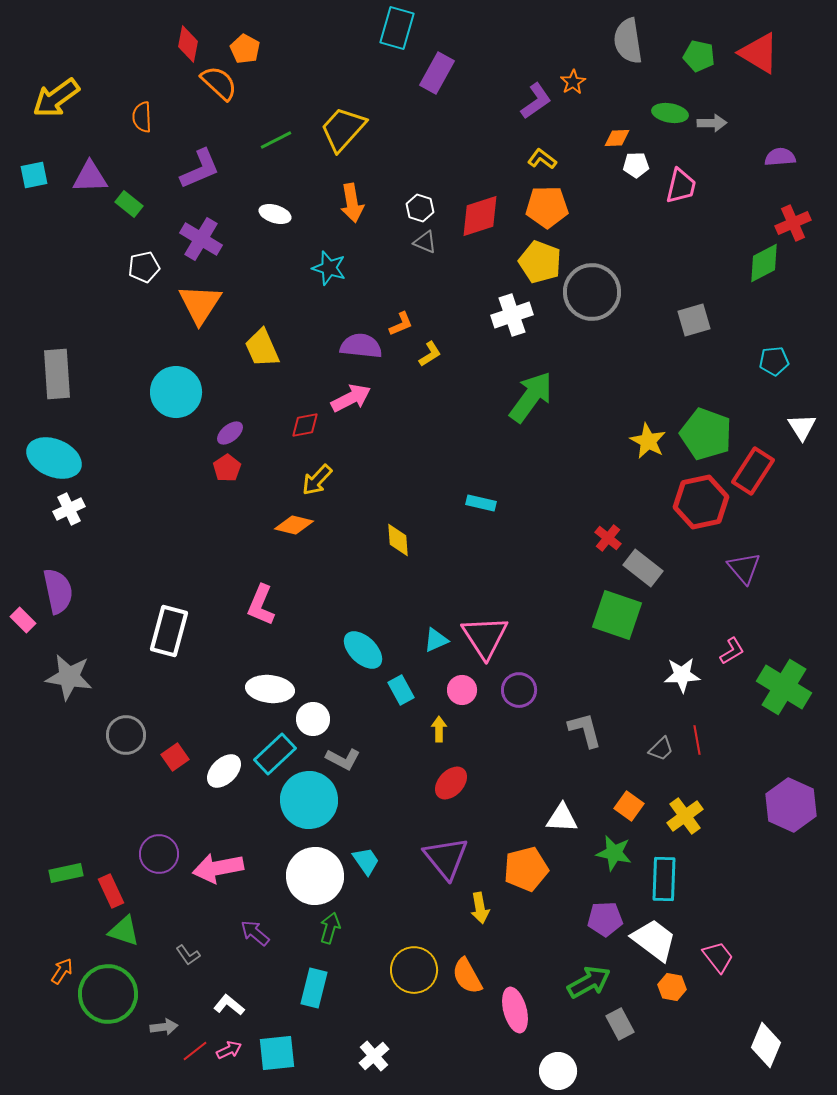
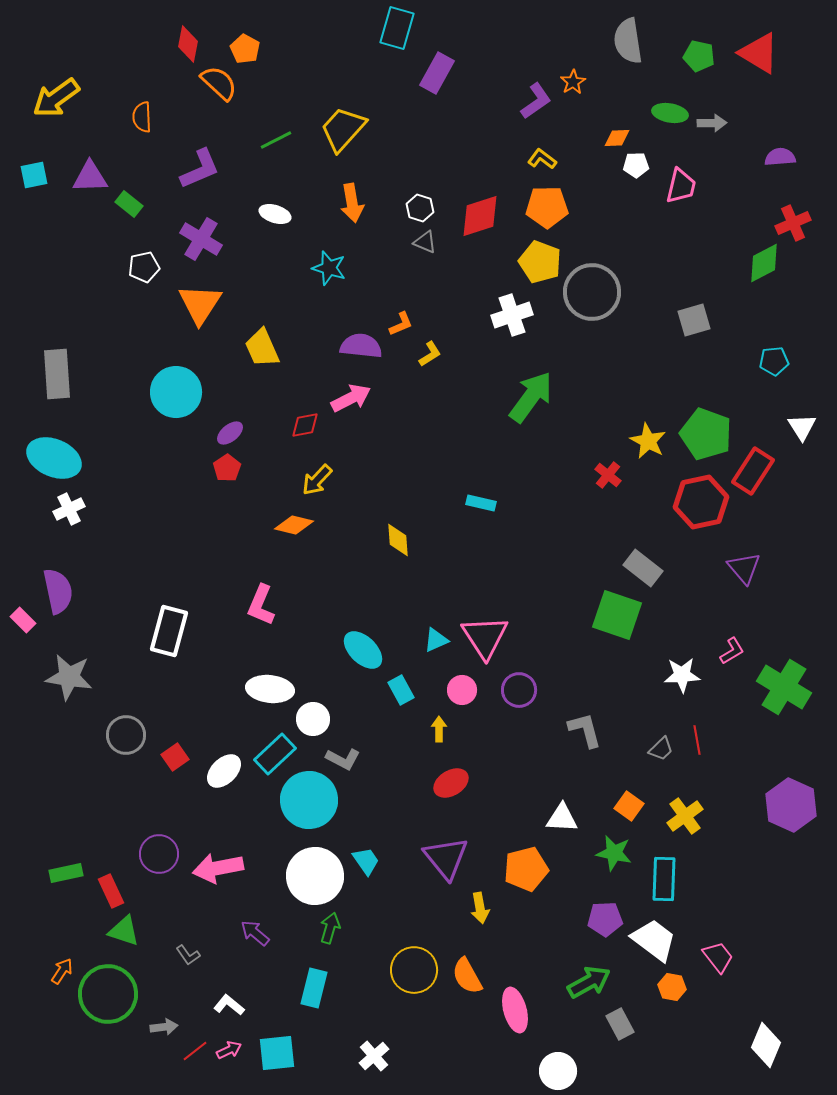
red cross at (608, 538): moved 63 px up
red ellipse at (451, 783): rotated 16 degrees clockwise
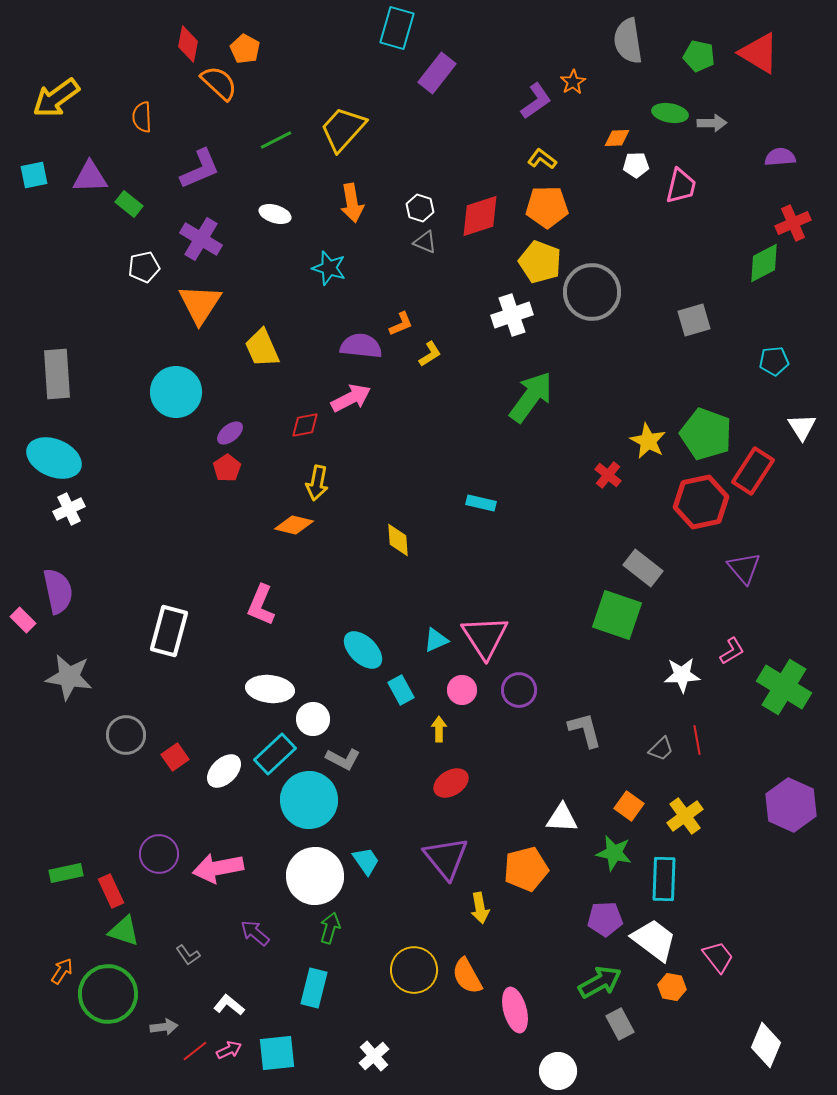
purple rectangle at (437, 73): rotated 9 degrees clockwise
yellow arrow at (317, 480): moved 3 px down; rotated 32 degrees counterclockwise
green arrow at (589, 982): moved 11 px right
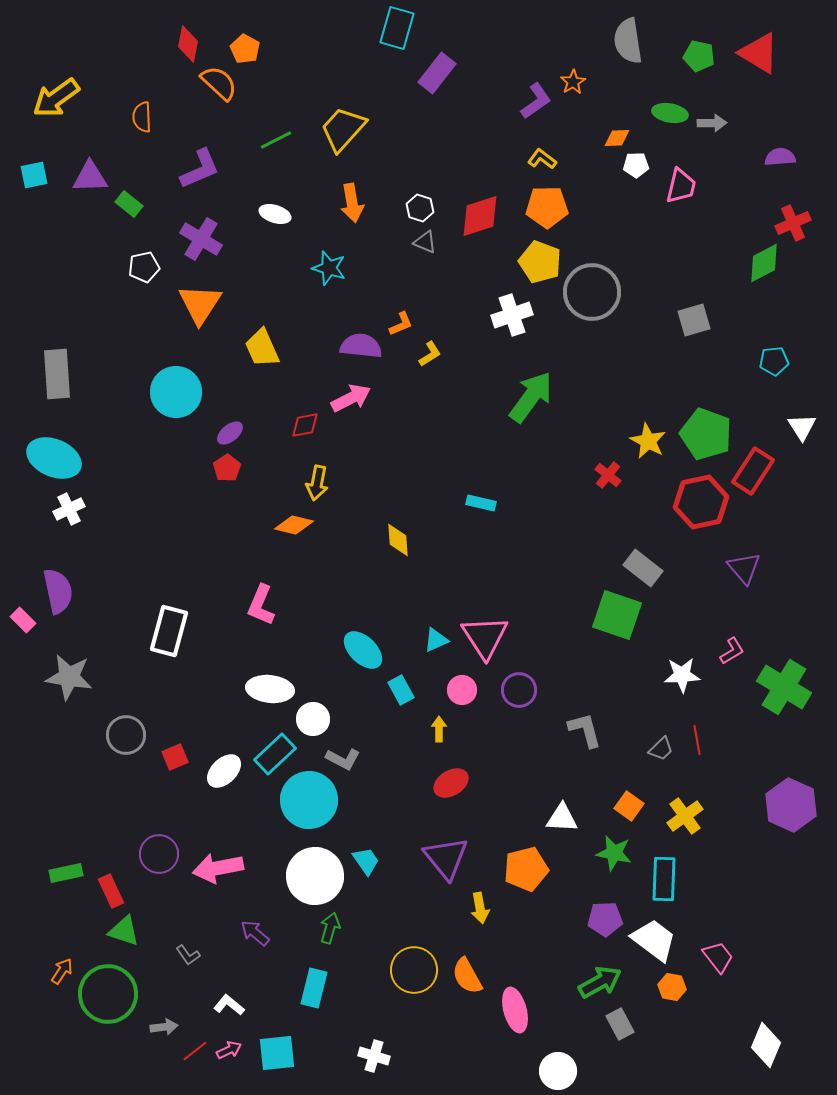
red square at (175, 757): rotated 12 degrees clockwise
white cross at (374, 1056): rotated 32 degrees counterclockwise
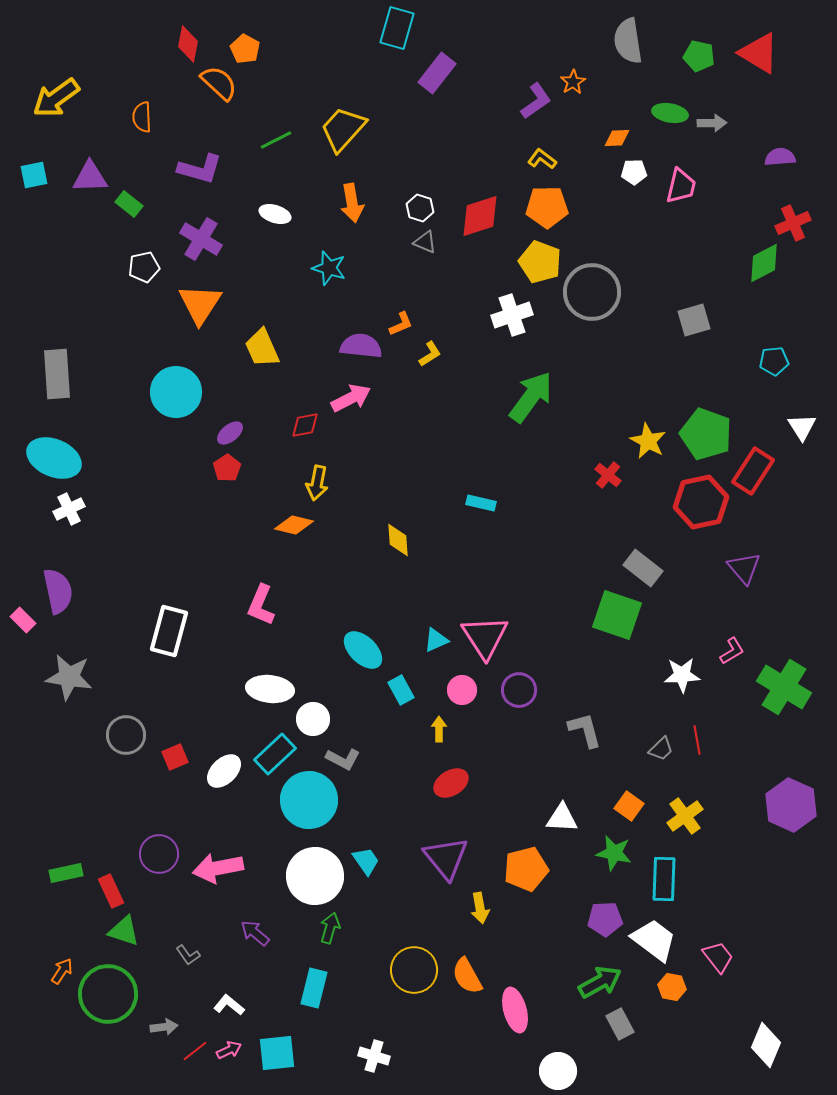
white pentagon at (636, 165): moved 2 px left, 7 px down
purple L-shape at (200, 169): rotated 39 degrees clockwise
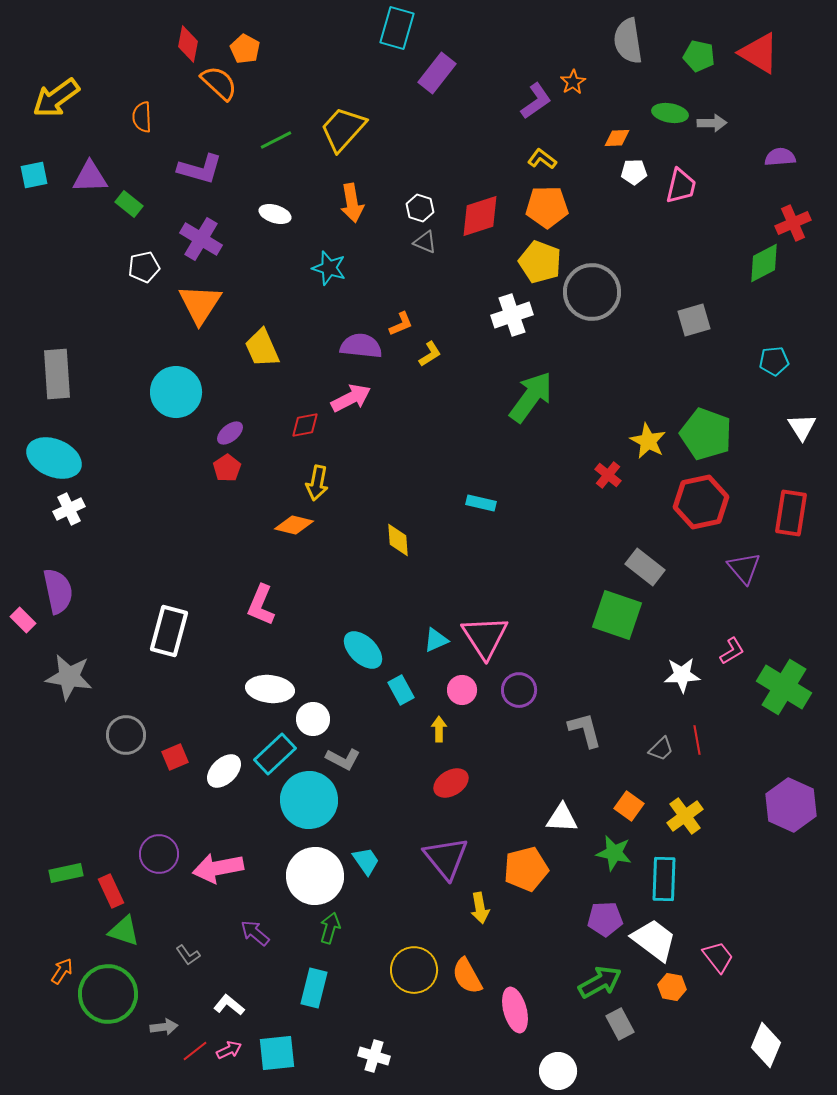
red rectangle at (753, 471): moved 38 px right, 42 px down; rotated 24 degrees counterclockwise
gray rectangle at (643, 568): moved 2 px right, 1 px up
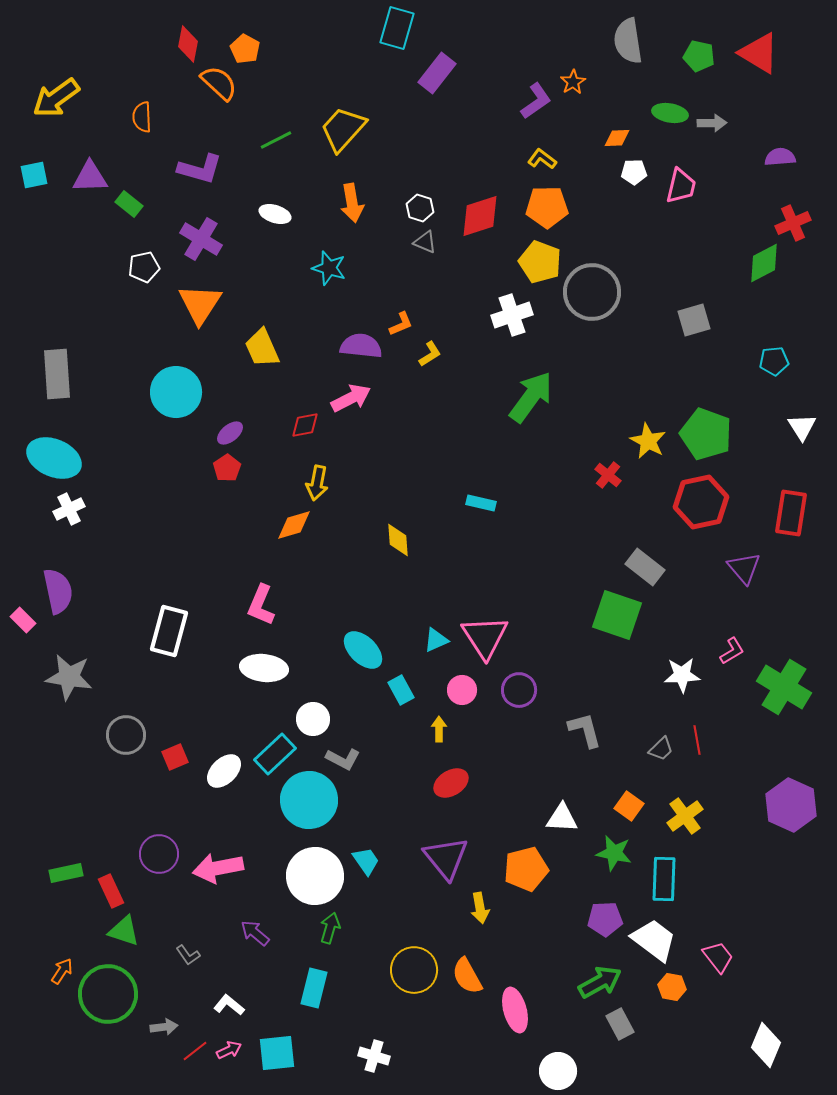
orange diamond at (294, 525): rotated 30 degrees counterclockwise
white ellipse at (270, 689): moved 6 px left, 21 px up
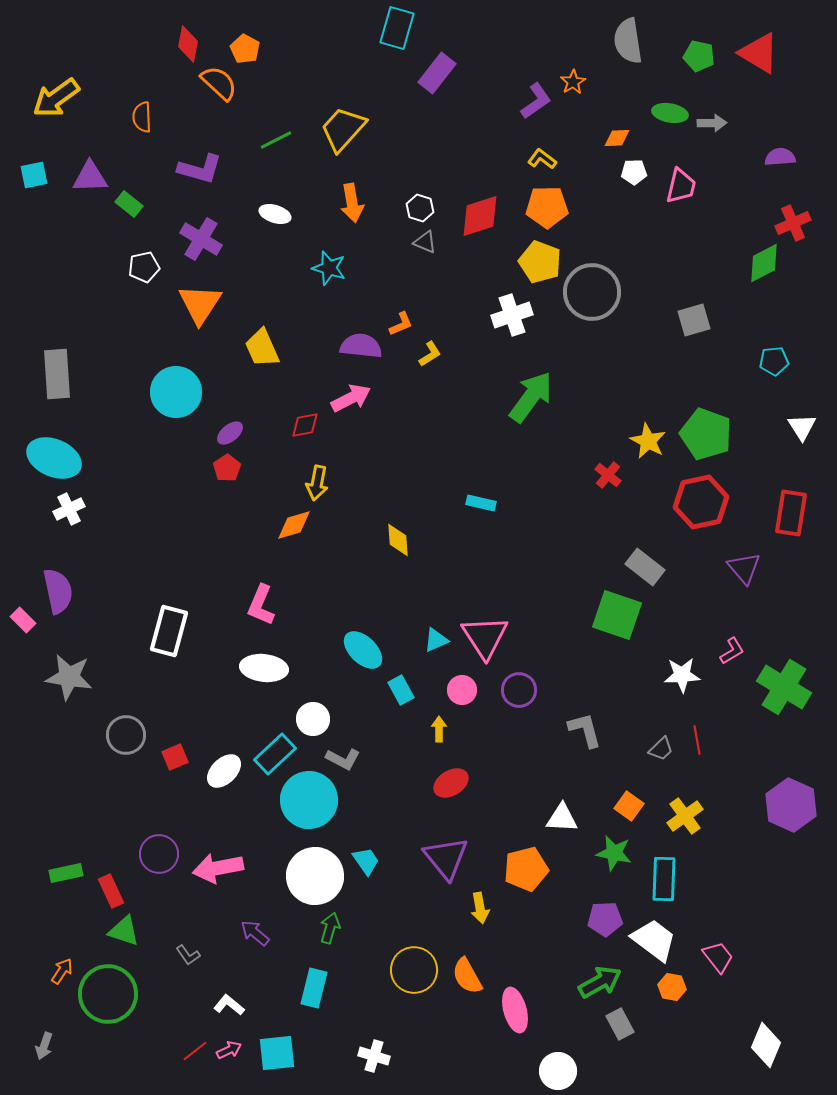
gray arrow at (164, 1027): moved 120 px left, 19 px down; rotated 116 degrees clockwise
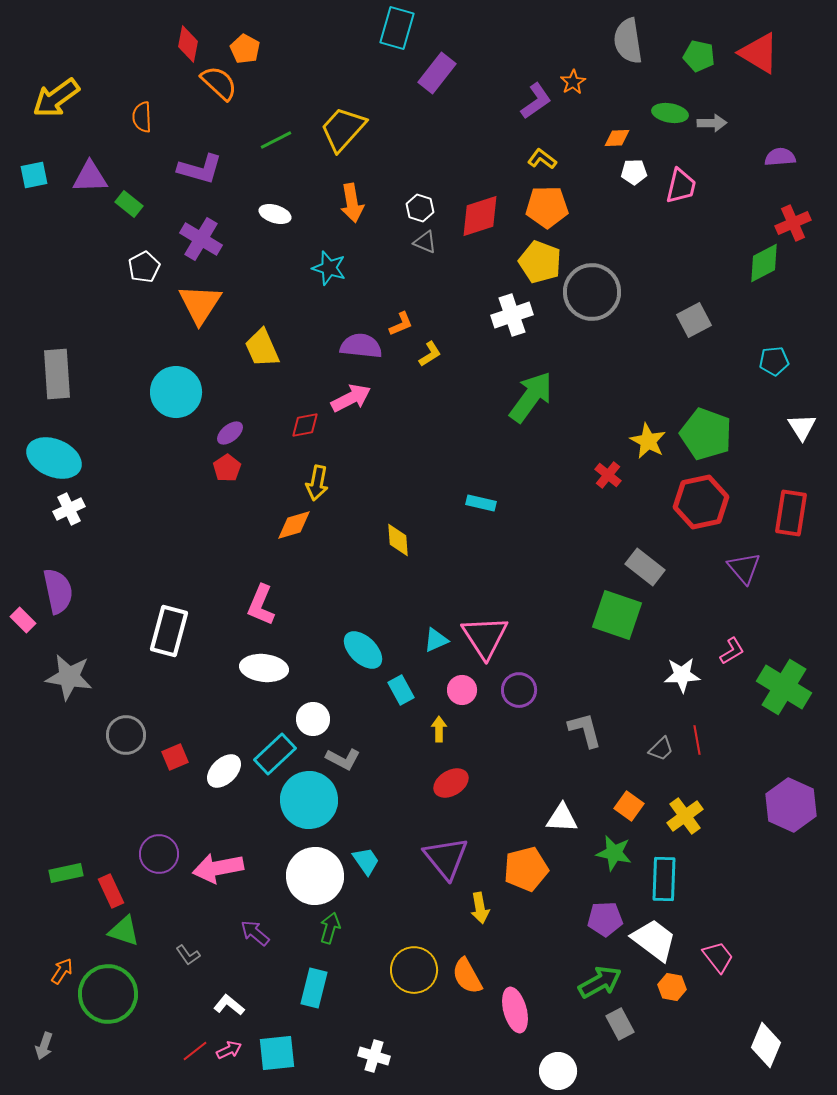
white pentagon at (144, 267): rotated 16 degrees counterclockwise
gray square at (694, 320): rotated 12 degrees counterclockwise
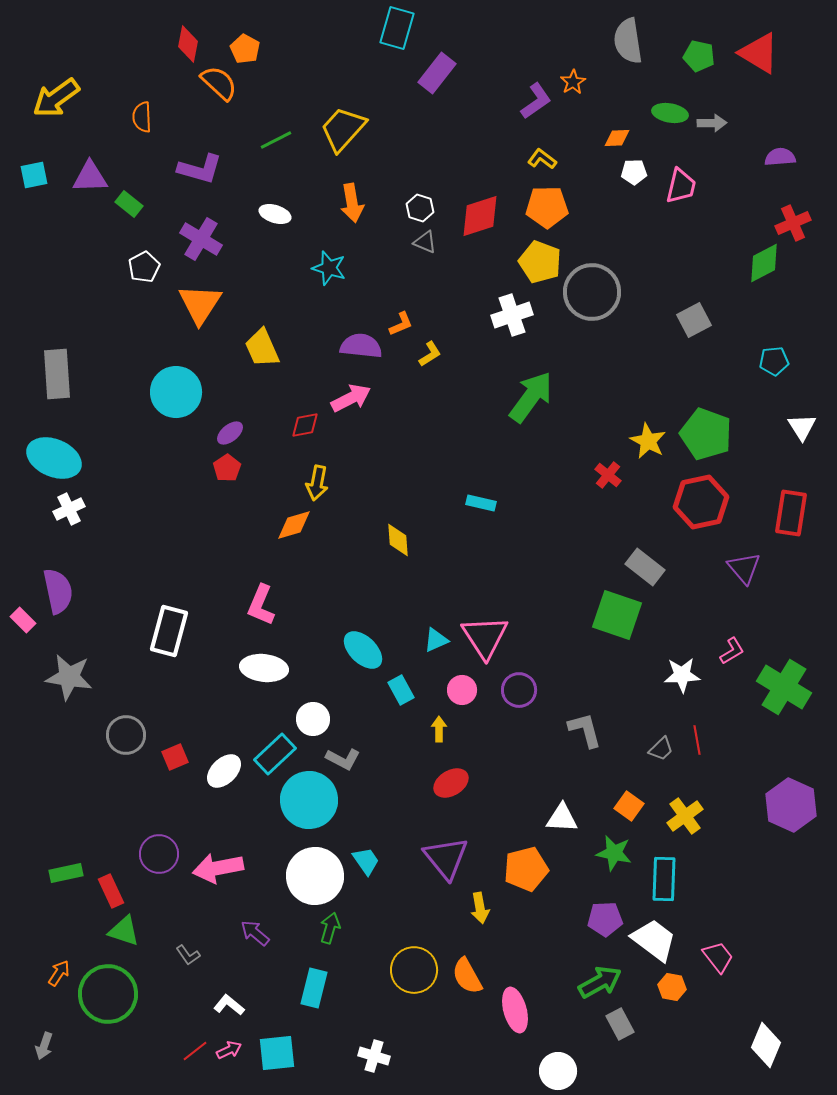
orange arrow at (62, 971): moved 3 px left, 2 px down
